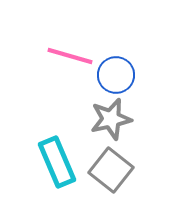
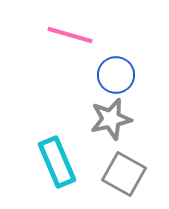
pink line: moved 21 px up
gray square: moved 13 px right, 4 px down; rotated 9 degrees counterclockwise
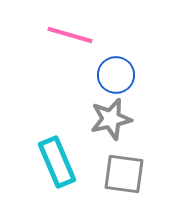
gray square: rotated 21 degrees counterclockwise
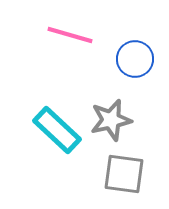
blue circle: moved 19 px right, 16 px up
gray star: moved 1 px down
cyan rectangle: moved 32 px up; rotated 24 degrees counterclockwise
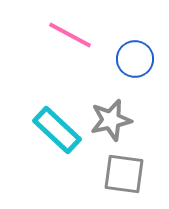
pink line: rotated 12 degrees clockwise
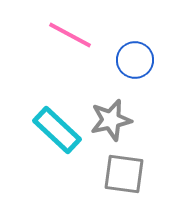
blue circle: moved 1 px down
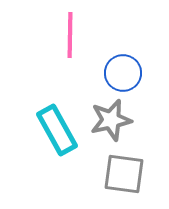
pink line: rotated 63 degrees clockwise
blue circle: moved 12 px left, 13 px down
cyan rectangle: rotated 18 degrees clockwise
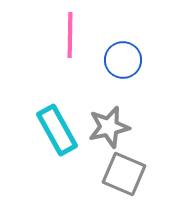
blue circle: moved 13 px up
gray star: moved 2 px left, 7 px down
gray square: rotated 15 degrees clockwise
